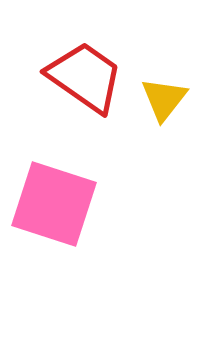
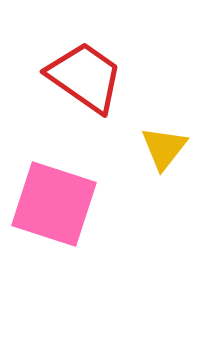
yellow triangle: moved 49 px down
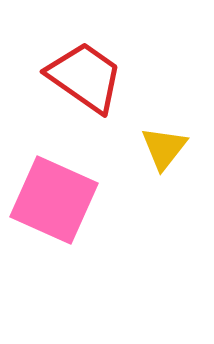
pink square: moved 4 px up; rotated 6 degrees clockwise
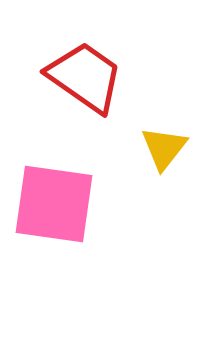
pink square: moved 4 px down; rotated 16 degrees counterclockwise
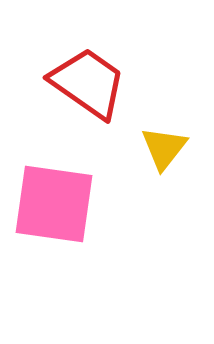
red trapezoid: moved 3 px right, 6 px down
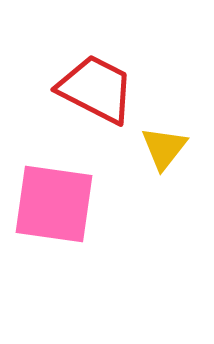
red trapezoid: moved 8 px right, 6 px down; rotated 8 degrees counterclockwise
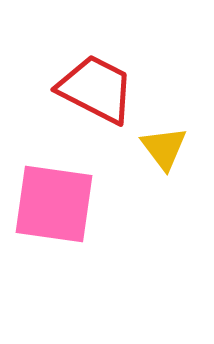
yellow triangle: rotated 15 degrees counterclockwise
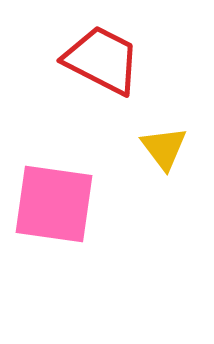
red trapezoid: moved 6 px right, 29 px up
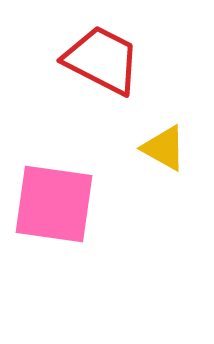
yellow triangle: rotated 24 degrees counterclockwise
